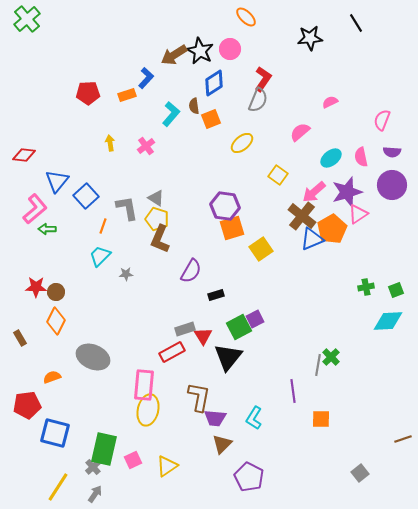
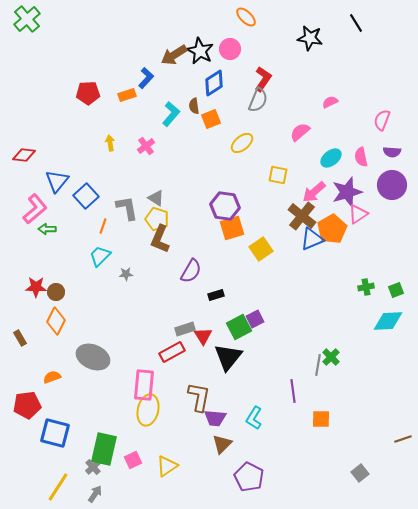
black star at (310, 38): rotated 15 degrees clockwise
yellow square at (278, 175): rotated 24 degrees counterclockwise
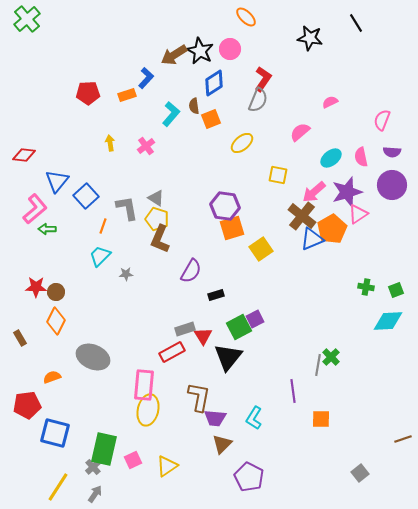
green cross at (366, 287): rotated 21 degrees clockwise
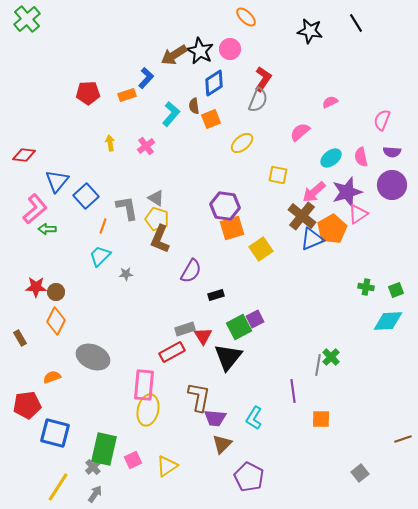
black star at (310, 38): moved 7 px up
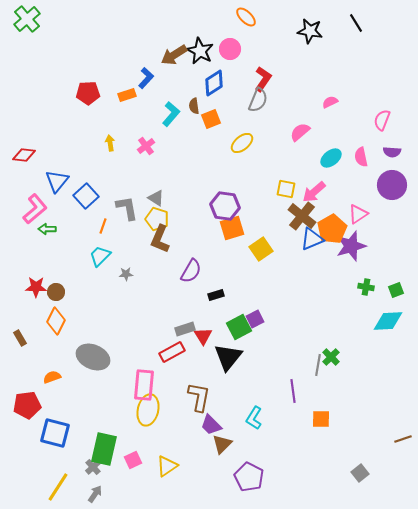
yellow square at (278, 175): moved 8 px right, 14 px down
purple star at (347, 192): moved 4 px right, 54 px down
purple trapezoid at (215, 418): moved 4 px left, 7 px down; rotated 40 degrees clockwise
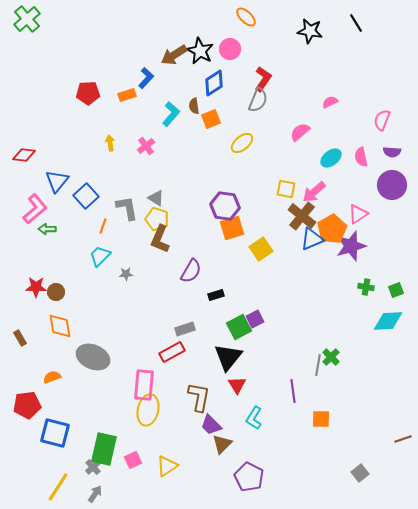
orange diamond at (56, 321): moved 4 px right, 5 px down; rotated 36 degrees counterclockwise
red triangle at (203, 336): moved 34 px right, 49 px down
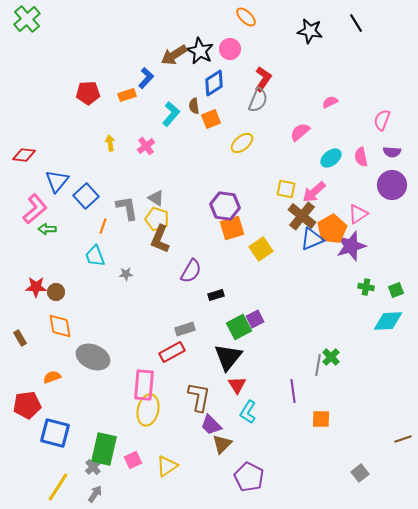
cyan trapezoid at (100, 256): moved 5 px left; rotated 65 degrees counterclockwise
cyan L-shape at (254, 418): moved 6 px left, 6 px up
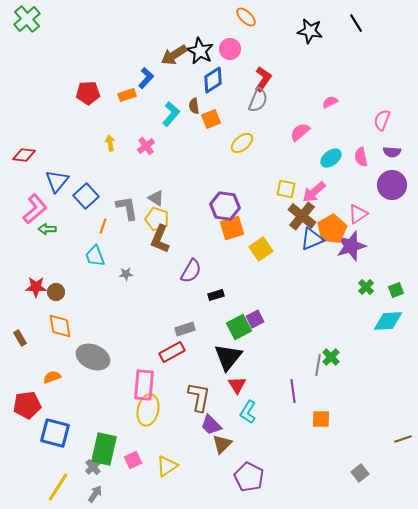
blue diamond at (214, 83): moved 1 px left, 3 px up
green cross at (366, 287): rotated 35 degrees clockwise
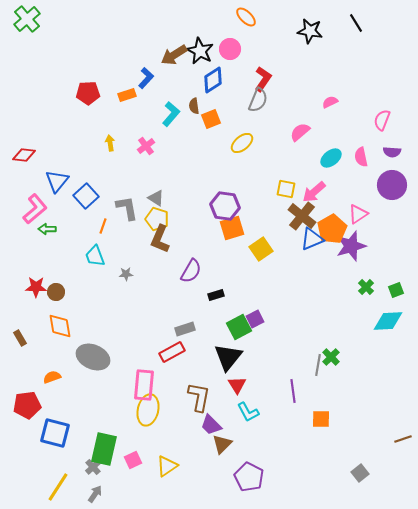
cyan L-shape at (248, 412): rotated 60 degrees counterclockwise
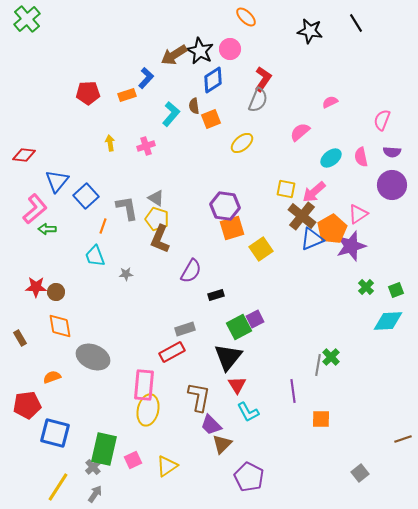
pink cross at (146, 146): rotated 18 degrees clockwise
